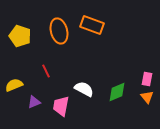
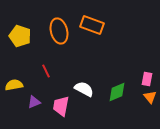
yellow semicircle: rotated 12 degrees clockwise
orange triangle: moved 3 px right
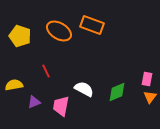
orange ellipse: rotated 45 degrees counterclockwise
orange triangle: rotated 16 degrees clockwise
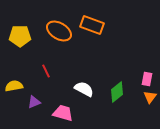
yellow pentagon: rotated 20 degrees counterclockwise
yellow semicircle: moved 1 px down
green diamond: rotated 15 degrees counterclockwise
pink trapezoid: moved 2 px right, 7 px down; rotated 95 degrees clockwise
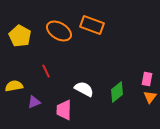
yellow pentagon: rotated 30 degrees clockwise
pink trapezoid: moved 1 px right, 3 px up; rotated 105 degrees counterclockwise
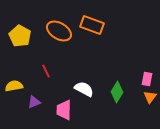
green diamond: rotated 20 degrees counterclockwise
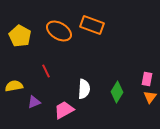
white semicircle: rotated 66 degrees clockwise
pink trapezoid: rotated 60 degrees clockwise
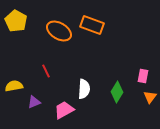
yellow pentagon: moved 4 px left, 15 px up
pink rectangle: moved 4 px left, 3 px up
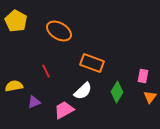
orange rectangle: moved 38 px down
white semicircle: moved 1 px left, 2 px down; rotated 42 degrees clockwise
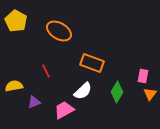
orange triangle: moved 3 px up
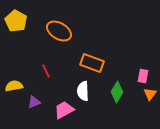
white semicircle: rotated 132 degrees clockwise
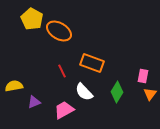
yellow pentagon: moved 16 px right, 2 px up
red line: moved 16 px right
white semicircle: moved 1 px right, 1 px down; rotated 42 degrees counterclockwise
